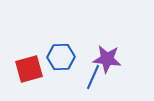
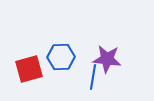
blue line: rotated 15 degrees counterclockwise
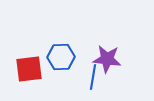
red square: rotated 8 degrees clockwise
